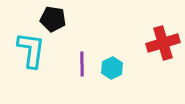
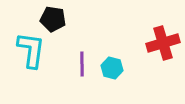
cyan hexagon: rotated 20 degrees counterclockwise
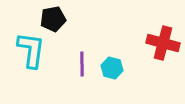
black pentagon: rotated 20 degrees counterclockwise
red cross: rotated 32 degrees clockwise
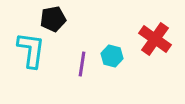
red cross: moved 8 px left, 4 px up; rotated 20 degrees clockwise
purple line: rotated 10 degrees clockwise
cyan hexagon: moved 12 px up
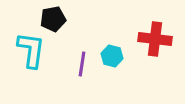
red cross: rotated 28 degrees counterclockwise
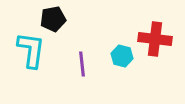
cyan hexagon: moved 10 px right
purple line: rotated 15 degrees counterclockwise
